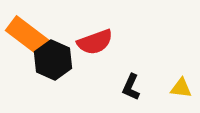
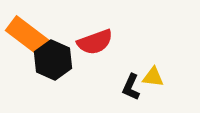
yellow triangle: moved 28 px left, 11 px up
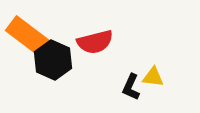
red semicircle: rotated 6 degrees clockwise
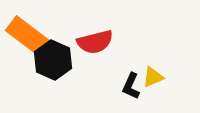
yellow triangle: rotated 30 degrees counterclockwise
black L-shape: moved 1 px up
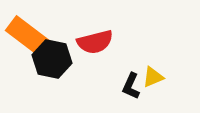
black hexagon: moved 1 px left, 1 px up; rotated 12 degrees counterclockwise
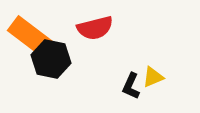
orange rectangle: moved 2 px right
red semicircle: moved 14 px up
black hexagon: moved 1 px left
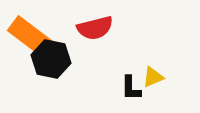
black L-shape: moved 2 px down; rotated 24 degrees counterclockwise
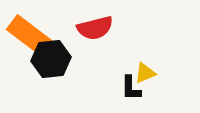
orange rectangle: moved 1 px left, 1 px up
black hexagon: rotated 18 degrees counterclockwise
yellow triangle: moved 8 px left, 4 px up
